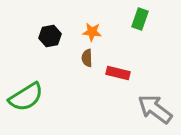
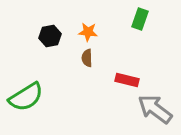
orange star: moved 4 px left
red rectangle: moved 9 px right, 7 px down
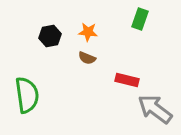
brown semicircle: rotated 66 degrees counterclockwise
green semicircle: moved 1 px right, 2 px up; rotated 66 degrees counterclockwise
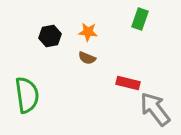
red rectangle: moved 1 px right, 3 px down
gray arrow: rotated 15 degrees clockwise
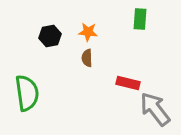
green rectangle: rotated 15 degrees counterclockwise
brown semicircle: rotated 66 degrees clockwise
green semicircle: moved 2 px up
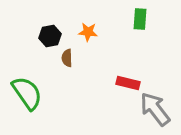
brown semicircle: moved 20 px left
green semicircle: rotated 27 degrees counterclockwise
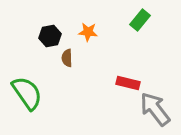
green rectangle: moved 1 px down; rotated 35 degrees clockwise
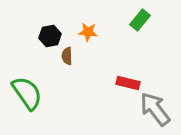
brown semicircle: moved 2 px up
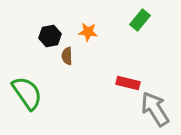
gray arrow: rotated 6 degrees clockwise
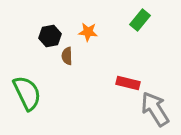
green semicircle: rotated 9 degrees clockwise
